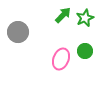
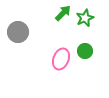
green arrow: moved 2 px up
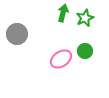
green arrow: rotated 30 degrees counterclockwise
gray circle: moved 1 px left, 2 px down
pink ellipse: rotated 35 degrees clockwise
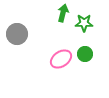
green star: moved 1 px left, 5 px down; rotated 24 degrees clockwise
green circle: moved 3 px down
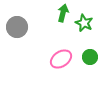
green star: rotated 24 degrees clockwise
gray circle: moved 7 px up
green circle: moved 5 px right, 3 px down
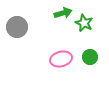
green arrow: rotated 60 degrees clockwise
pink ellipse: rotated 20 degrees clockwise
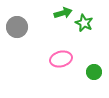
green circle: moved 4 px right, 15 px down
